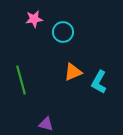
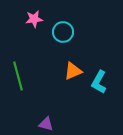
orange triangle: moved 1 px up
green line: moved 3 px left, 4 px up
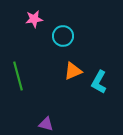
cyan circle: moved 4 px down
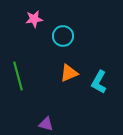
orange triangle: moved 4 px left, 2 px down
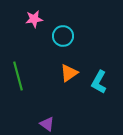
orange triangle: rotated 12 degrees counterclockwise
purple triangle: moved 1 px right; rotated 21 degrees clockwise
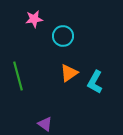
cyan L-shape: moved 4 px left
purple triangle: moved 2 px left
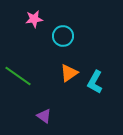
green line: rotated 40 degrees counterclockwise
purple triangle: moved 1 px left, 8 px up
